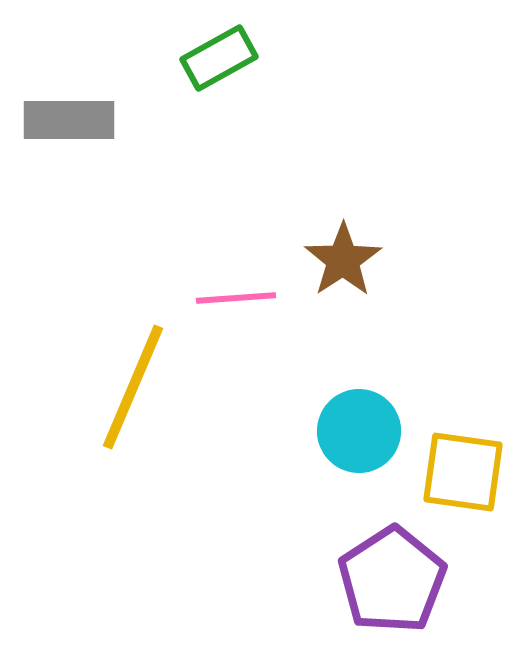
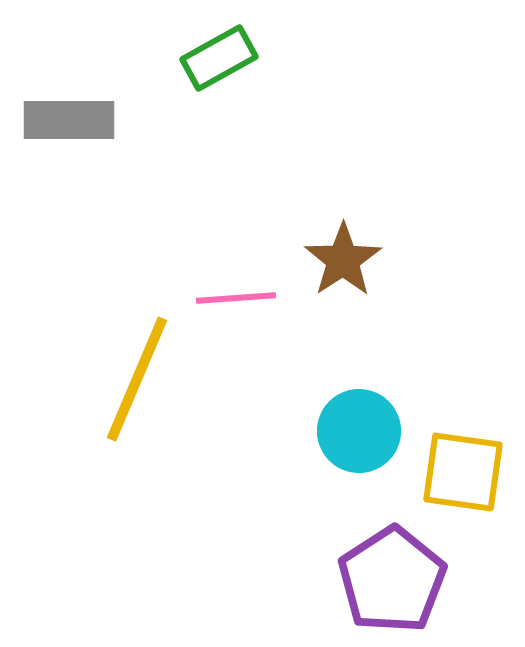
yellow line: moved 4 px right, 8 px up
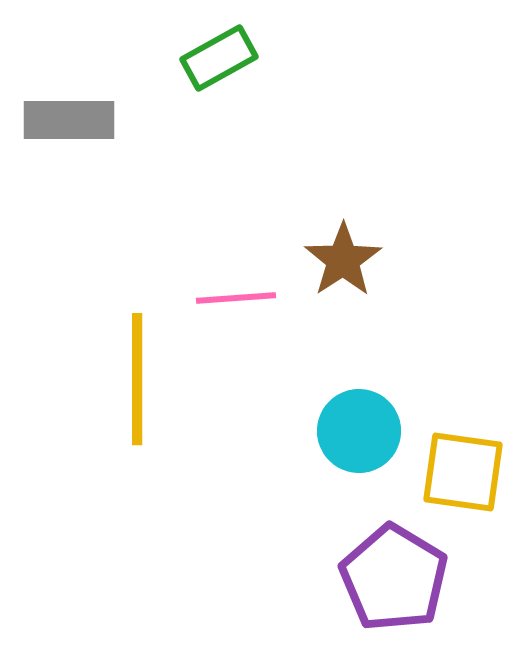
yellow line: rotated 23 degrees counterclockwise
purple pentagon: moved 2 px right, 2 px up; rotated 8 degrees counterclockwise
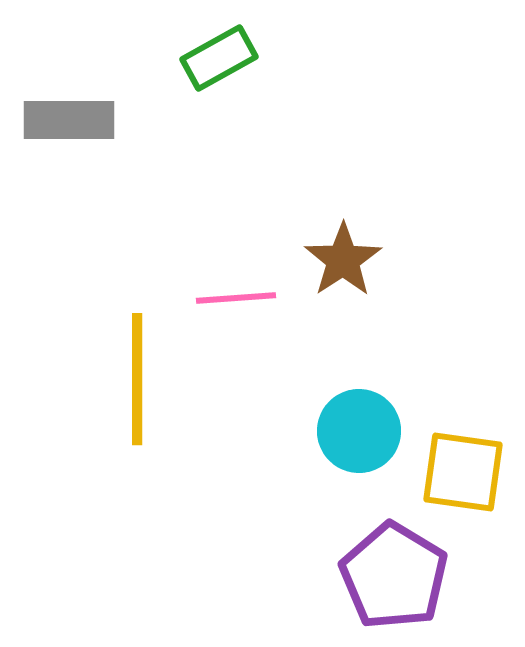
purple pentagon: moved 2 px up
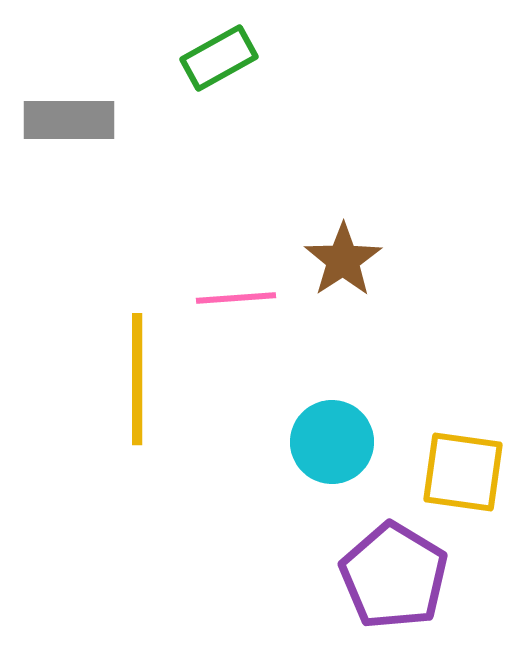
cyan circle: moved 27 px left, 11 px down
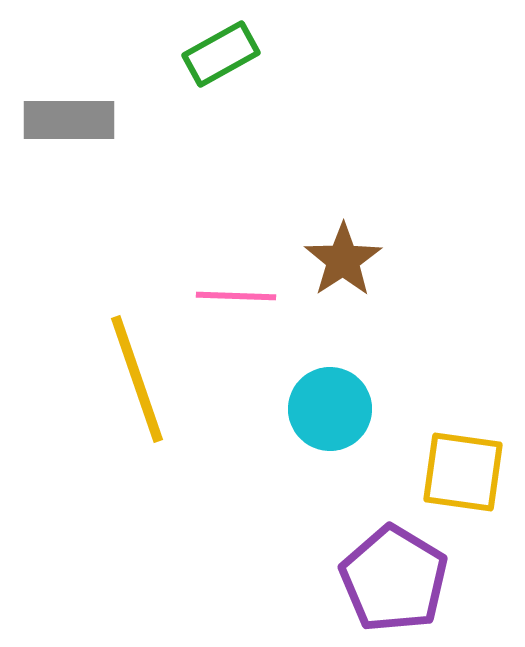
green rectangle: moved 2 px right, 4 px up
pink line: moved 2 px up; rotated 6 degrees clockwise
yellow line: rotated 19 degrees counterclockwise
cyan circle: moved 2 px left, 33 px up
purple pentagon: moved 3 px down
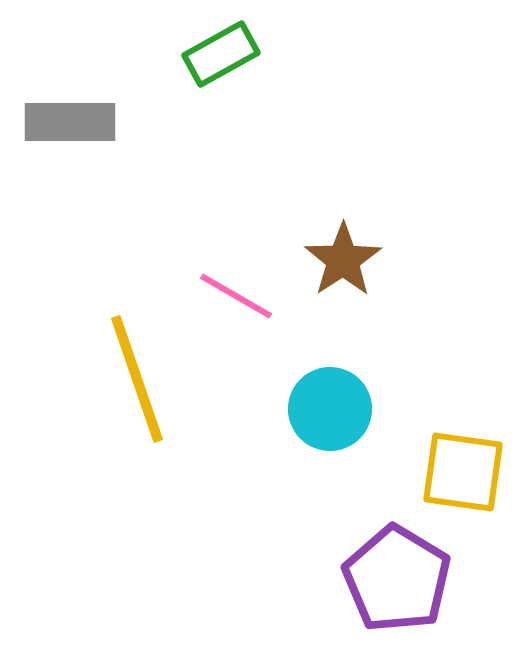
gray rectangle: moved 1 px right, 2 px down
pink line: rotated 28 degrees clockwise
purple pentagon: moved 3 px right
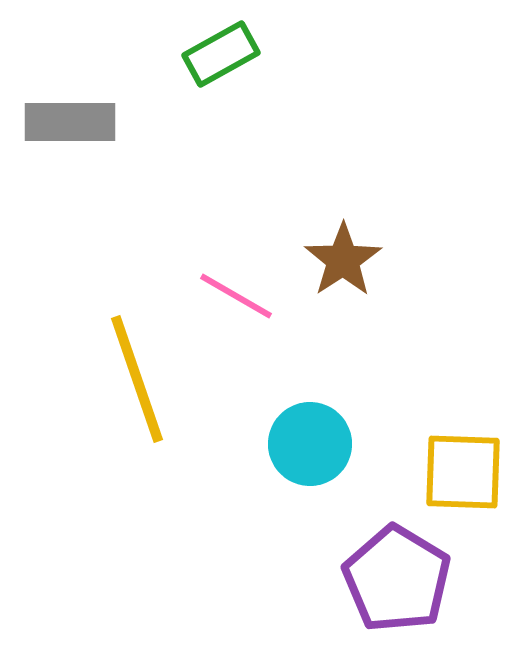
cyan circle: moved 20 px left, 35 px down
yellow square: rotated 6 degrees counterclockwise
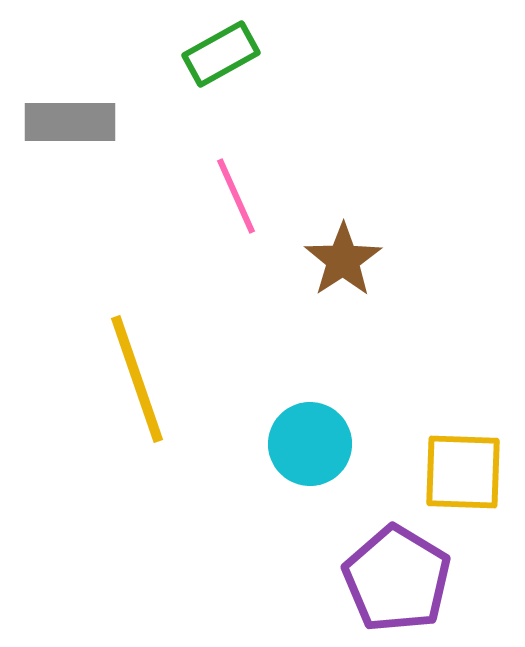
pink line: moved 100 px up; rotated 36 degrees clockwise
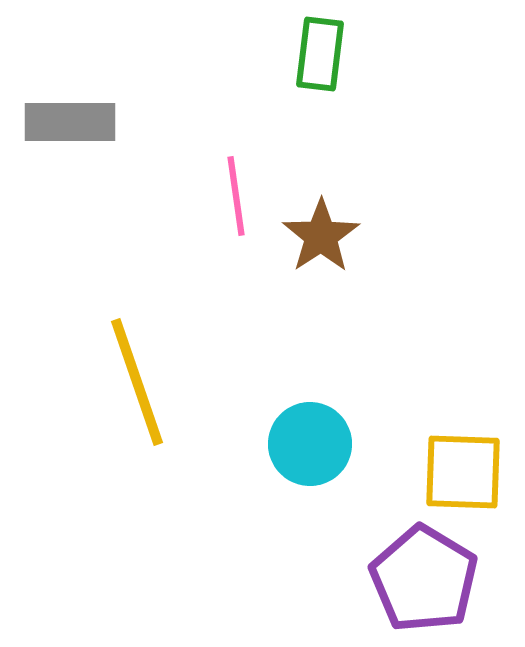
green rectangle: moved 99 px right; rotated 54 degrees counterclockwise
pink line: rotated 16 degrees clockwise
brown star: moved 22 px left, 24 px up
yellow line: moved 3 px down
purple pentagon: moved 27 px right
